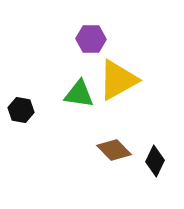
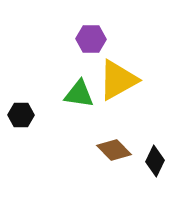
black hexagon: moved 5 px down; rotated 10 degrees counterclockwise
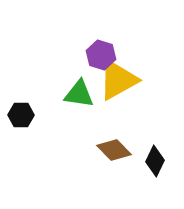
purple hexagon: moved 10 px right, 16 px down; rotated 16 degrees clockwise
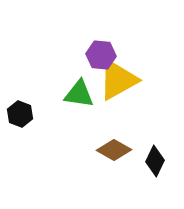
purple hexagon: rotated 12 degrees counterclockwise
black hexagon: moved 1 px left, 1 px up; rotated 20 degrees clockwise
brown diamond: rotated 16 degrees counterclockwise
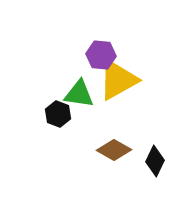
black hexagon: moved 38 px right
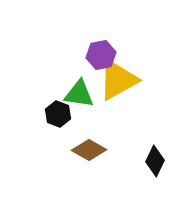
purple hexagon: rotated 16 degrees counterclockwise
brown diamond: moved 25 px left
